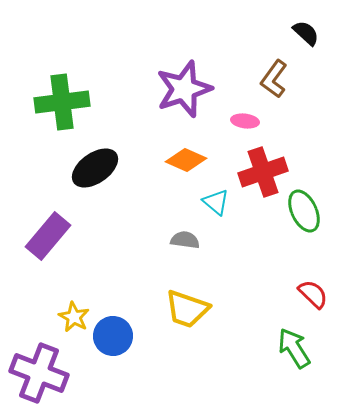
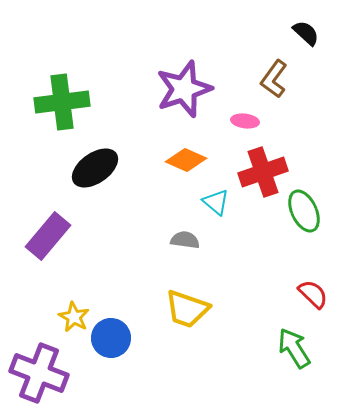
blue circle: moved 2 px left, 2 px down
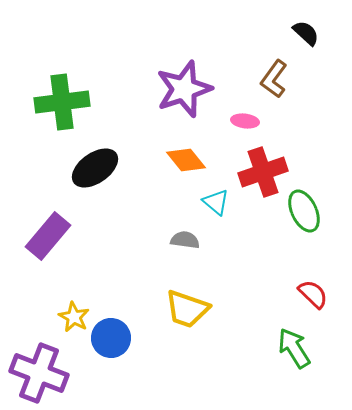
orange diamond: rotated 27 degrees clockwise
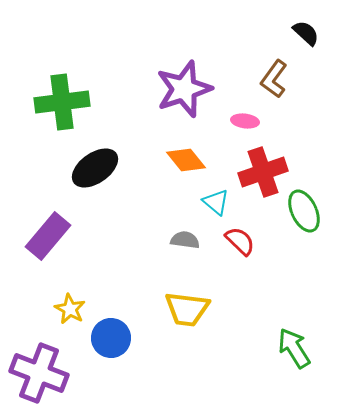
red semicircle: moved 73 px left, 53 px up
yellow trapezoid: rotated 12 degrees counterclockwise
yellow star: moved 4 px left, 8 px up
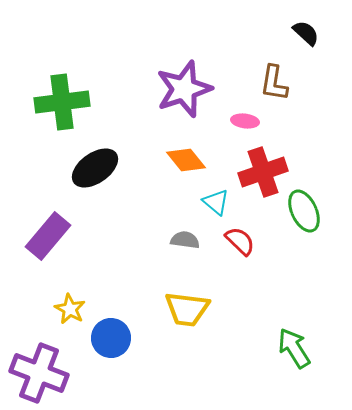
brown L-shape: moved 4 px down; rotated 27 degrees counterclockwise
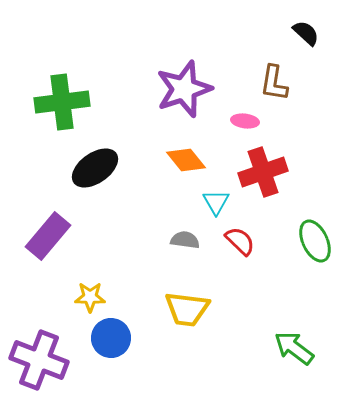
cyan triangle: rotated 20 degrees clockwise
green ellipse: moved 11 px right, 30 px down
yellow star: moved 20 px right, 12 px up; rotated 28 degrees counterclockwise
green arrow: rotated 21 degrees counterclockwise
purple cross: moved 13 px up
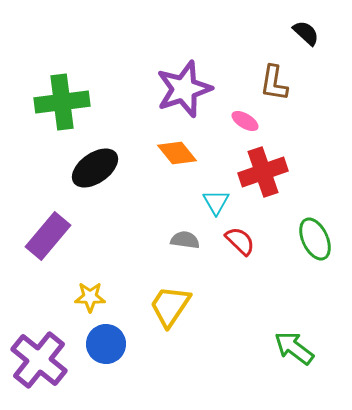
pink ellipse: rotated 24 degrees clockwise
orange diamond: moved 9 px left, 7 px up
green ellipse: moved 2 px up
yellow trapezoid: moved 17 px left, 3 px up; rotated 117 degrees clockwise
blue circle: moved 5 px left, 6 px down
purple cross: rotated 18 degrees clockwise
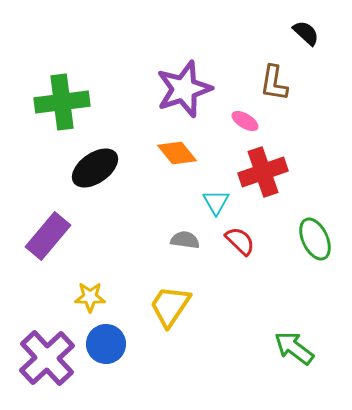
purple cross: moved 8 px right, 2 px up; rotated 8 degrees clockwise
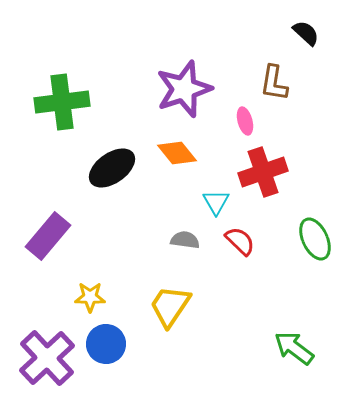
pink ellipse: rotated 44 degrees clockwise
black ellipse: moved 17 px right
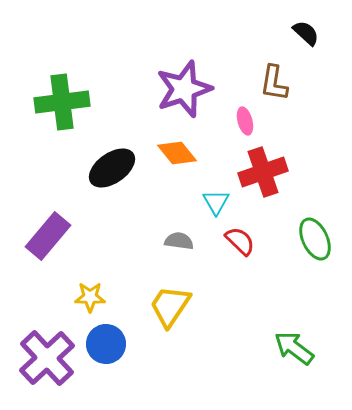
gray semicircle: moved 6 px left, 1 px down
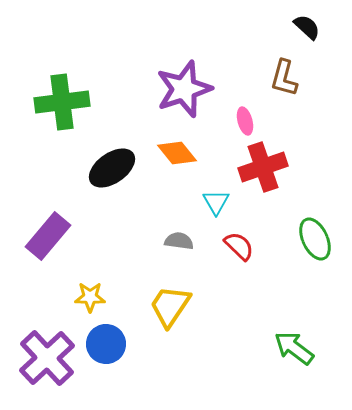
black semicircle: moved 1 px right, 6 px up
brown L-shape: moved 10 px right, 5 px up; rotated 6 degrees clockwise
red cross: moved 5 px up
red semicircle: moved 1 px left, 5 px down
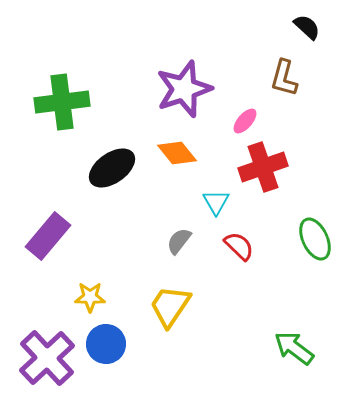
pink ellipse: rotated 56 degrees clockwise
gray semicircle: rotated 60 degrees counterclockwise
